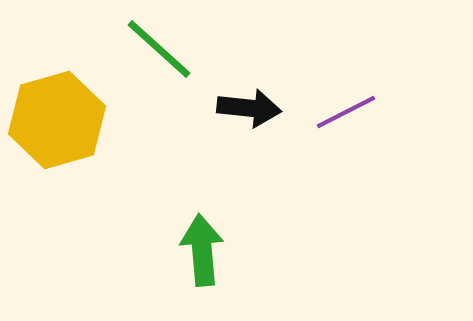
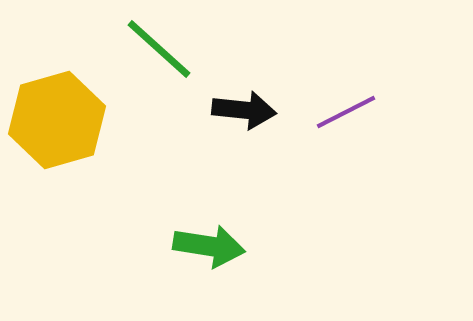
black arrow: moved 5 px left, 2 px down
green arrow: moved 7 px right, 4 px up; rotated 104 degrees clockwise
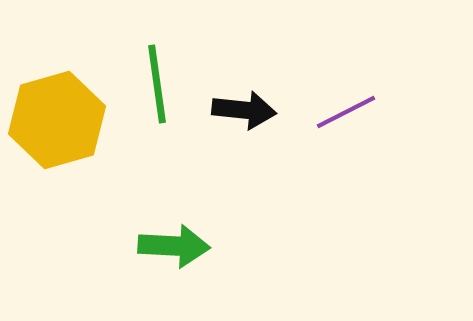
green line: moved 2 px left, 35 px down; rotated 40 degrees clockwise
green arrow: moved 35 px left; rotated 6 degrees counterclockwise
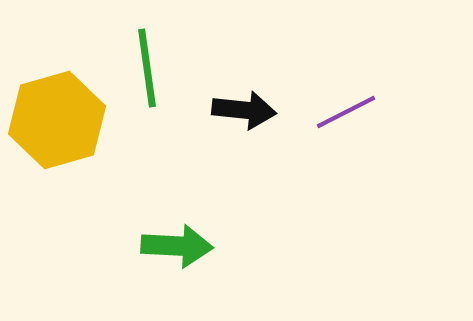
green line: moved 10 px left, 16 px up
green arrow: moved 3 px right
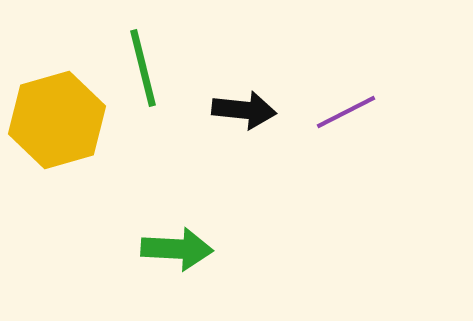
green line: moved 4 px left; rotated 6 degrees counterclockwise
green arrow: moved 3 px down
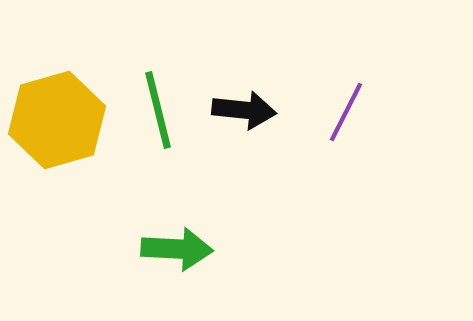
green line: moved 15 px right, 42 px down
purple line: rotated 36 degrees counterclockwise
